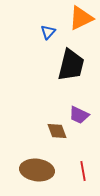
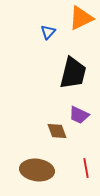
black trapezoid: moved 2 px right, 8 px down
red line: moved 3 px right, 3 px up
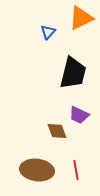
red line: moved 10 px left, 2 px down
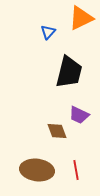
black trapezoid: moved 4 px left, 1 px up
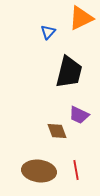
brown ellipse: moved 2 px right, 1 px down
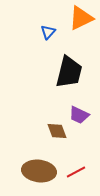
red line: moved 2 px down; rotated 72 degrees clockwise
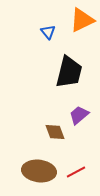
orange triangle: moved 1 px right, 2 px down
blue triangle: rotated 21 degrees counterclockwise
purple trapezoid: rotated 115 degrees clockwise
brown diamond: moved 2 px left, 1 px down
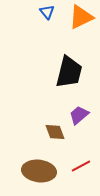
orange triangle: moved 1 px left, 3 px up
blue triangle: moved 1 px left, 20 px up
red line: moved 5 px right, 6 px up
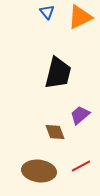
orange triangle: moved 1 px left
black trapezoid: moved 11 px left, 1 px down
purple trapezoid: moved 1 px right
